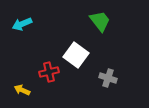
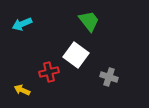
green trapezoid: moved 11 px left
gray cross: moved 1 px right, 1 px up
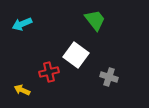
green trapezoid: moved 6 px right, 1 px up
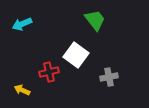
gray cross: rotated 30 degrees counterclockwise
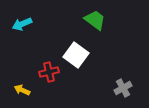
green trapezoid: rotated 15 degrees counterclockwise
gray cross: moved 14 px right, 11 px down; rotated 18 degrees counterclockwise
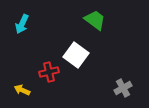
cyan arrow: rotated 42 degrees counterclockwise
